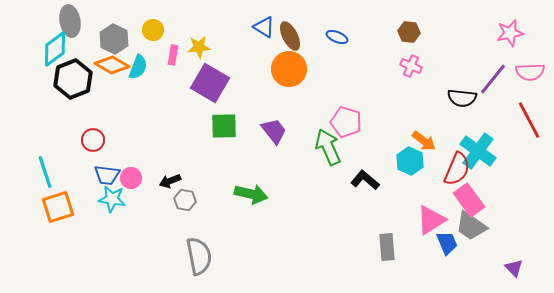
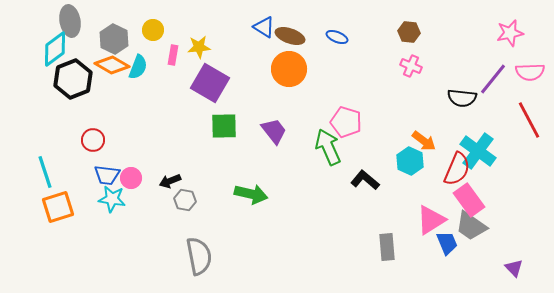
brown ellipse at (290, 36): rotated 44 degrees counterclockwise
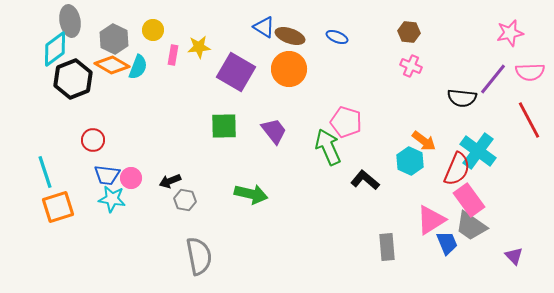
purple square at (210, 83): moved 26 px right, 11 px up
purple triangle at (514, 268): moved 12 px up
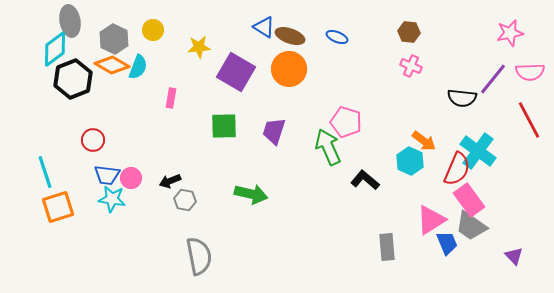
pink rectangle at (173, 55): moved 2 px left, 43 px down
purple trapezoid at (274, 131): rotated 124 degrees counterclockwise
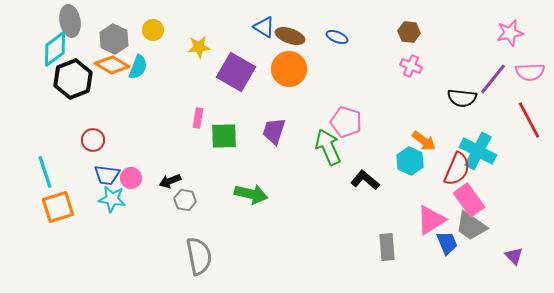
pink rectangle at (171, 98): moved 27 px right, 20 px down
green square at (224, 126): moved 10 px down
cyan cross at (478, 151): rotated 9 degrees counterclockwise
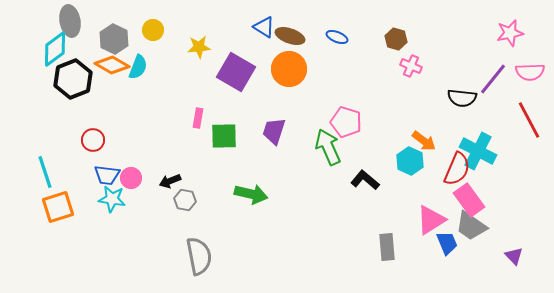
brown hexagon at (409, 32): moved 13 px left, 7 px down; rotated 10 degrees clockwise
